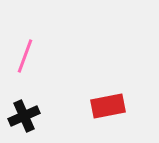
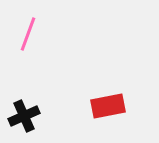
pink line: moved 3 px right, 22 px up
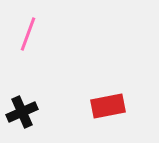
black cross: moved 2 px left, 4 px up
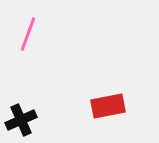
black cross: moved 1 px left, 8 px down
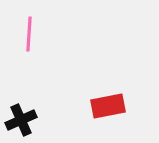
pink line: moved 1 px right; rotated 16 degrees counterclockwise
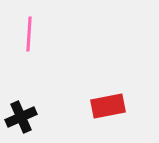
black cross: moved 3 px up
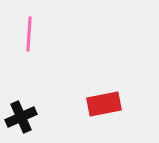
red rectangle: moved 4 px left, 2 px up
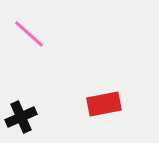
pink line: rotated 52 degrees counterclockwise
